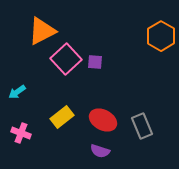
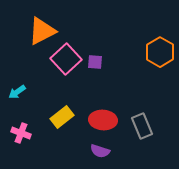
orange hexagon: moved 1 px left, 16 px down
red ellipse: rotated 24 degrees counterclockwise
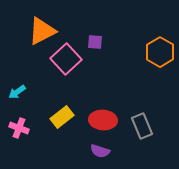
purple square: moved 20 px up
pink cross: moved 2 px left, 5 px up
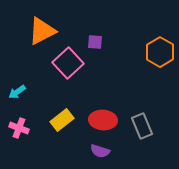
pink square: moved 2 px right, 4 px down
yellow rectangle: moved 3 px down
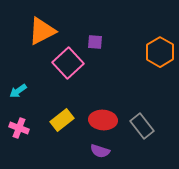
cyan arrow: moved 1 px right, 1 px up
gray rectangle: rotated 15 degrees counterclockwise
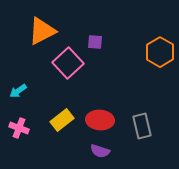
red ellipse: moved 3 px left
gray rectangle: rotated 25 degrees clockwise
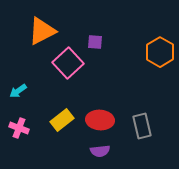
purple semicircle: rotated 24 degrees counterclockwise
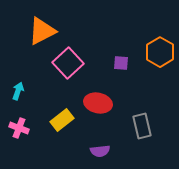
purple square: moved 26 px right, 21 px down
cyan arrow: rotated 144 degrees clockwise
red ellipse: moved 2 px left, 17 px up; rotated 8 degrees clockwise
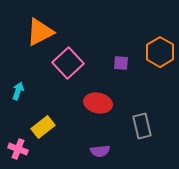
orange triangle: moved 2 px left, 1 px down
yellow rectangle: moved 19 px left, 7 px down
pink cross: moved 1 px left, 21 px down
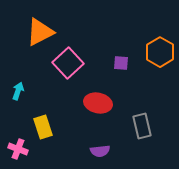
yellow rectangle: rotated 70 degrees counterclockwise
